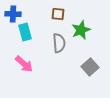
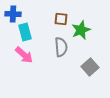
brown square: moved 3 px right, 5 px down
gray semicircle: moved 2 px right, 4 px down
pink arrow: moved 9 px up
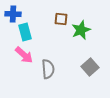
gray semicircle: moved 13 px left, 22 px down
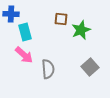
blue cross: moved 2 px left
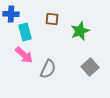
brown square: moved 9 px left
green star: moved 1 px left, 1 px down
gray semicircle: rotated 30 degrees clockwise
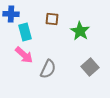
green star: rotated 18 degrees counterclockwise
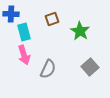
brown square: rotated 24 degrees counterclockwise
cyan rectangle: moved 1 px left
pink arrow: rotated 30 degrees clockwise
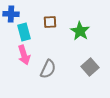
brown square: moved 2 px left, 3 px down; rotated 16 degrees clockwise
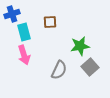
blue cross: moved 1 px right; rotated 21 degrees counterclockwise
green star: moved 15 px down; rotated 30 degrees clockwise
gray semicircle: moved 11 px right, 1 px down
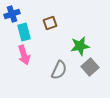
brown square: moved 1 px down; rotated 16 degrees counterclockwise
